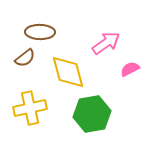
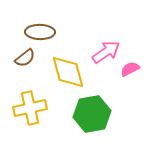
pink arrow: moved 9 px down
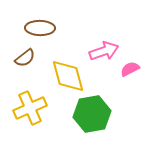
brown ellipse: moved 4 px up
pink arrow: moved 2 px left, 1 px up; rotated 16 degrees clockwise
yellow diamond: moved 4 px down
yellow cross: rotated 12 degrees counterclockwise
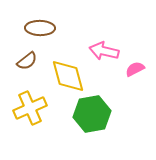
pink arrow: rotated 148 degrees counterclockwise
brown semicircle: moved 2 px right, 3 px down
pink semicircle: moved 5 px right
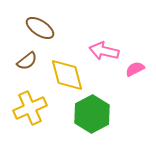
brown ellipse: rotated 32 degrees clockwise
yellow diamond: moved 1 px left, 1 px up
green hexagon: rotated 18 degrees counterclockwise
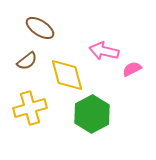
pink semicircle: moved 3 px left
yellow cross: rotated 8 degrees clockwise
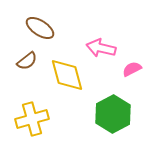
pink arrow: moved 3 px left, 3 px up
yellow cross: moved 2 px right, 11 px down
green hexagon: moved 21 px right
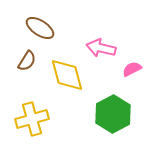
brown semicircle: rotated 20 degrees counterclockwise
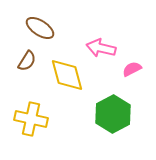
yellow cross: moved 1 px left; rotated 28 degrees clockwise
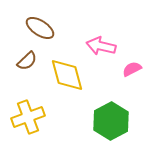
pink arrow: moved 2 px up
brown semicircle: rotated 15 degrees clockwise
green hexagon: moved 2 px left, 7 px down
yellow cross: moved 3 px left, 2 px up; rotated 32 degrees counterclockwise
